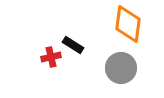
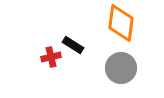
orange diamond: moved 7 px left, 1 px up
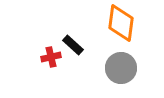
black rectangle: rotated 10 degrees clockwise
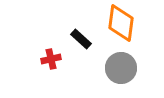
black rectangle: moved 8 px right, 6 px up
red cross: moved 2 px down
